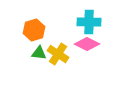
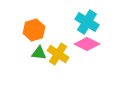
cyan cross: moved 2 px left; rotated 30 degrees clockwise
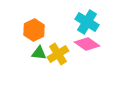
orange hexagon: rotated 10 degrees counterclockwise
pink diamond: rotated 10 degrees clockwise
yellow cross: rotated 25 degrees clockwise
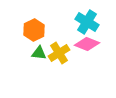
pink diamond: rotated 15 degrees counterclockwise
yellow cross: moved 1 px right, 1 px up
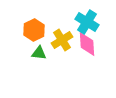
pink diamond: rotated 65 degrees clockwise
yellow cross: moved 3 px right, 13 px up
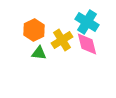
pink diamond: rotated 10 degrees counterclockwise
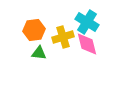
orange hexagon: rotated 20 degrees clockwise
yellow cross: moved 1 px right, 3 px up; rotated 15 degrees clockwise
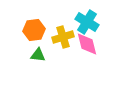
green triangle: moved 1 px left, 2 px down
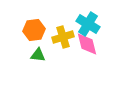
cyan cross: moved 1 px right, 2 px down
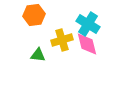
orange hexagon: moved 15 px up
yellow cross: moved 1 px left, 3 px down
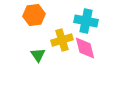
cyan cross: moved 2 px left, 3 px up; rotated 20 degrees counterclockwise
pink diamond: moved 2 px left, 4 px down
green triangle: rotated 49 degrees clockwise
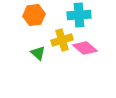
cyan cross: moved 7 px left, 6 px up; rotated 15 degrees counterclockwise
pink diamond: rotated 35 degrees counterclockwise
green triangle: moved 2 px up; rotated 14 degrees counterclockwise
